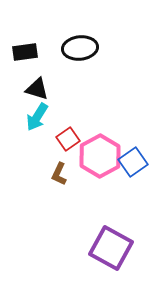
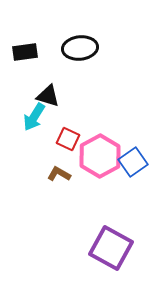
black triangle: moved 11 px right, 7 px down
cyan arrow: moved 3 px left
red square: rotated 30 degrees counterclockwise
brown L-shape: rotated 95 degrees clockwise
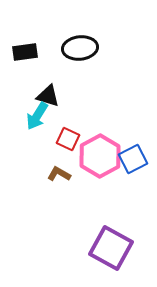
cyan arrow: moved 3 px right, 1 px up
blue square: moved 3 px up; rotated 8 degrees clockwise
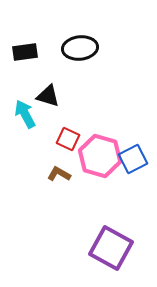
cyan arrow: moved 12 px left, 2 px up; rotated 120 degrees clockwise
pink hexagon: rotated 15 degrees counterclockwise
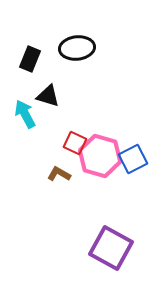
black ellipse: moved 3 px left
black rectangle: moved 5 px right, 7 px down; rotated 60 degrees counterclockwise
red square: moved 7 px right, 4 px down
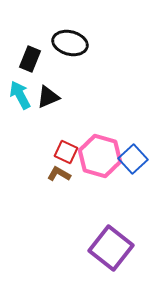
black ellipse: moved 7 px left, 5 px up; rotated 20 degrees clockwise
black triangle: moved 1 px down; rotated 40 degrees counterclockwise
cyan arrow: moved 5 px left, 19 px up
red square: moved 9 px left, 9 px down
blue square: rotated 16 degrees counterclockwise
purple square: rotated 9 degrees clockwise
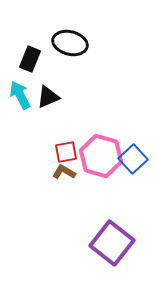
red square: rotated 35 degrees counterclockwise
pink hexagon: moved 1 px right
brown L-shape: moved 5 px right, 2 px up
purple square: moved 1 px right, 5 px up
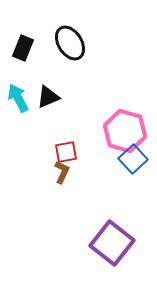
black ellipse: rotated 44 degrees clockwise
black rectangle: moved 7 px left, 11 px up
cyan arrow: moved 2 px left, 3 px down
pink hexagon: moved 24 px right, 25 px up
brown L-shape: moved 2 px left; rotated 85 degrees clockwise
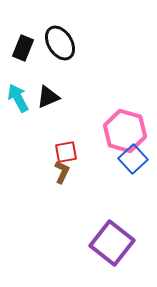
black ellipse: moved 10 px left
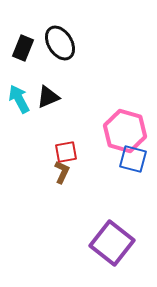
cyan arrow: moved 1 px right, 1 px down
blue square: rotated 32 degrees counterclockwise
